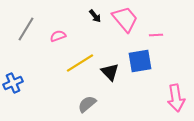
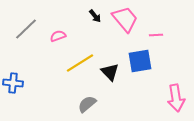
gray line: rotated 15 degrees clockwise
blue cross: rotated 30 degrees clockwise
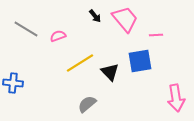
gray line: rotated 75 degrees clockwise
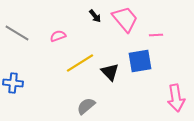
gray line: moved 9 px left, 4 px down
gray semicircle: moved 1 px left, 2 px down
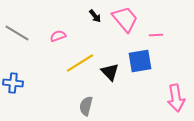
gray semicircle: rotated 36 degrees counterclockwise
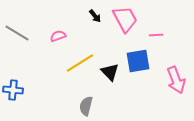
pink trapezoid: rotated 12 degrees clockwise
blue square: moved 2 px left
blue cross: moved 7 px down
pink arrow: moved 18 px up; rotated 12 degrees counterclockwise
